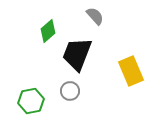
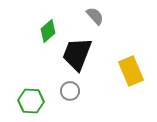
green hexagon: rotated 15 degrees clockwise
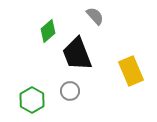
black trapezoid: rotated 42 degrees counterclockwise
green hexagon: moved 1 px right, 1 px up; rotated 25 degrees clockwise
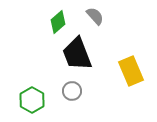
green diamond: moved 10 px right, 9 px up
gray circle: moved 2 px right
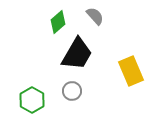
black trapezoid: rotated 129 degrees counterclockwise
